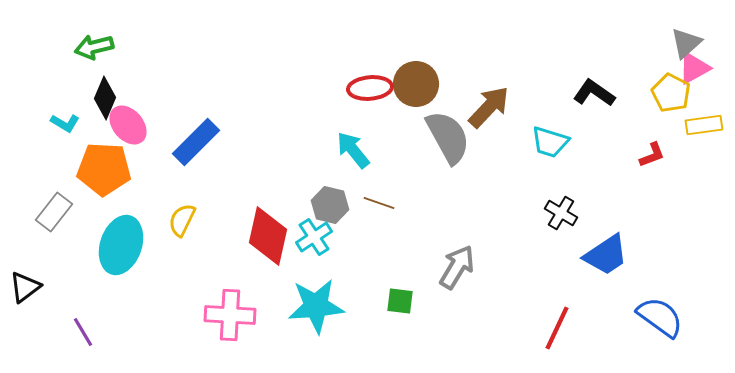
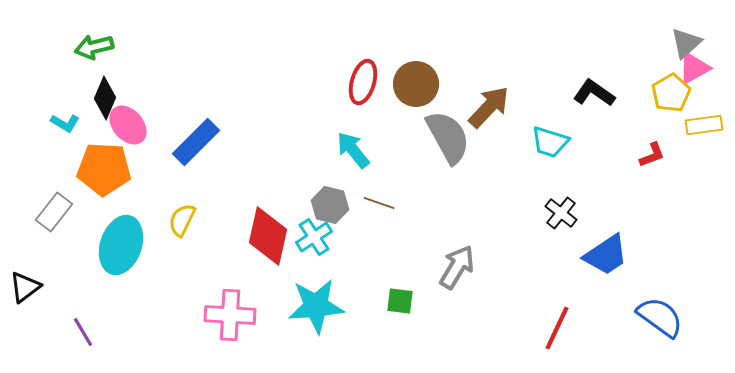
red ellipse: moved 7 px left, 6 px up; rotated 69 degrees counterclockwise
yellow pentagon: rotated 15 degrees clockwise
black cross: rotated 8 degrees clockwise
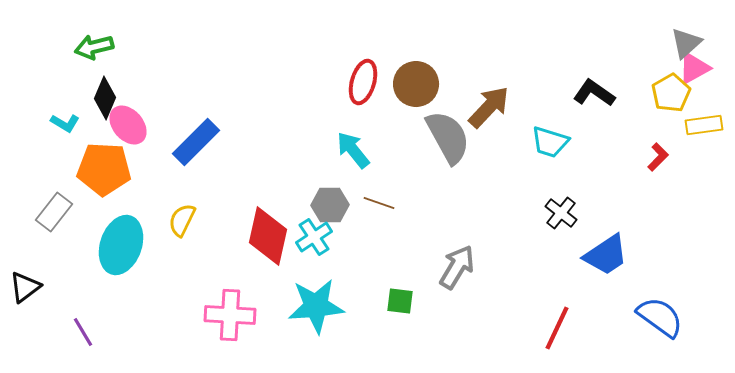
red L-shape: moved 6 px right, 2 px down; rotated 24 degrees counterclockwise
gray hexagon: rotated 15 degrees counterclockwise
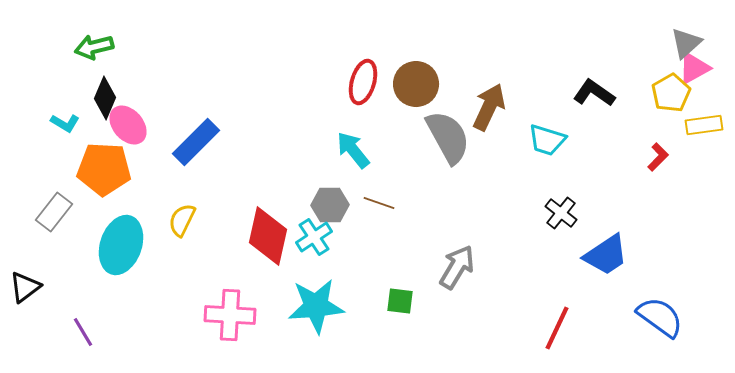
brown arrow: rotated 18 degrees counterclockwise
cyan trapezoid: moved 3 px left, 2 px up
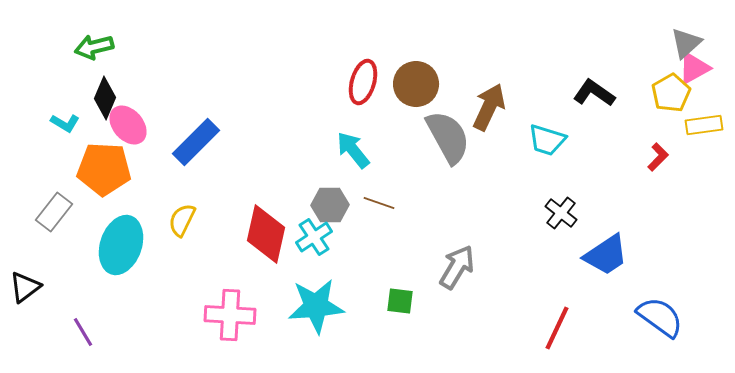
red diamond: moved 2 px left, 2 px up
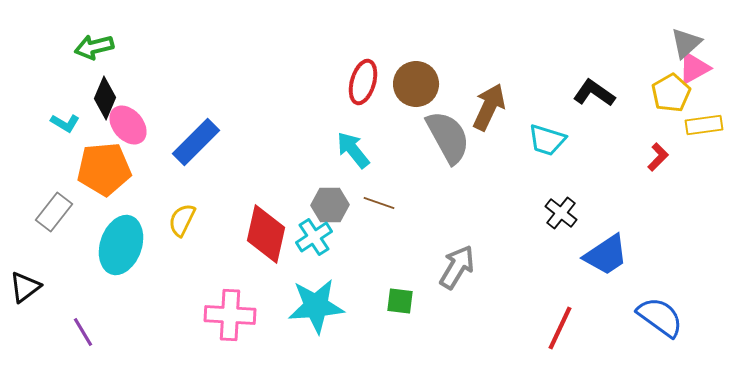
orange pentagon: rotated 8 degrees counterclockwise
red line: moved 3 px right
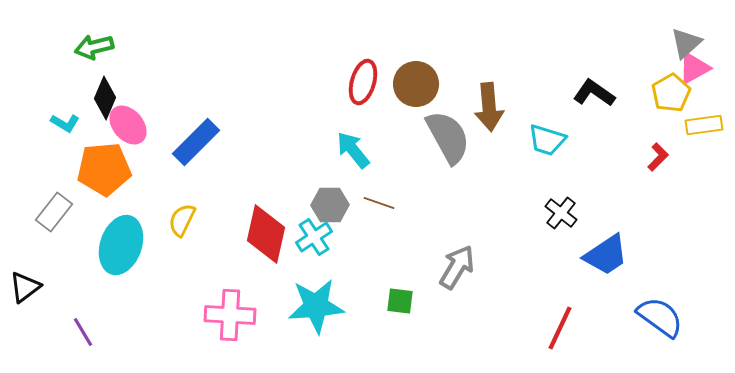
brown arrow: rotated 150 degrees clockwise
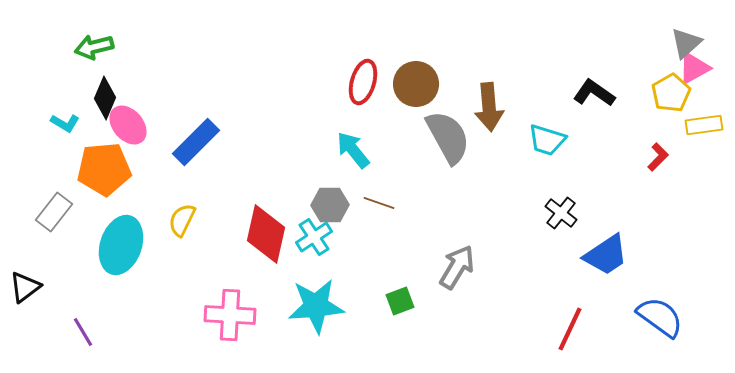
green square: rotated 28 degrees counterclockwise
red line: moved 10 px right, 1 px down
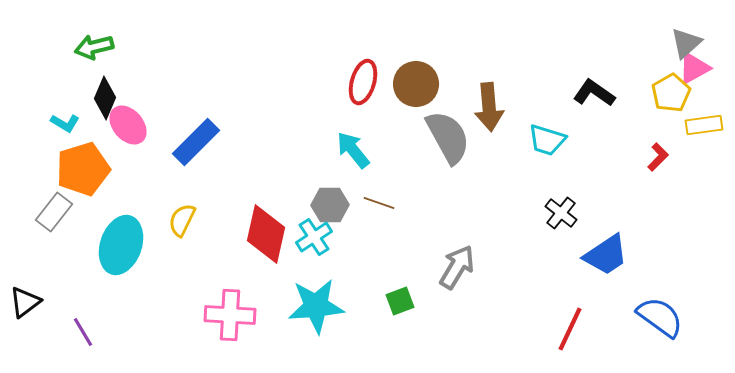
orange pentagon: moved 21 px left; rotated 12 degrees counterclockwise
black triangle: moved 15 px down
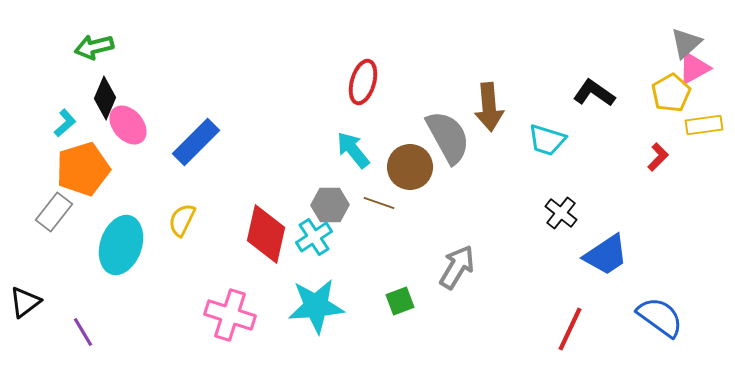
brown circle: moved 6 px left, 83 px down
cyan L-shape: rotated 72 degrees counterclockwise
pink cross: rotated 15 degrees clockwise
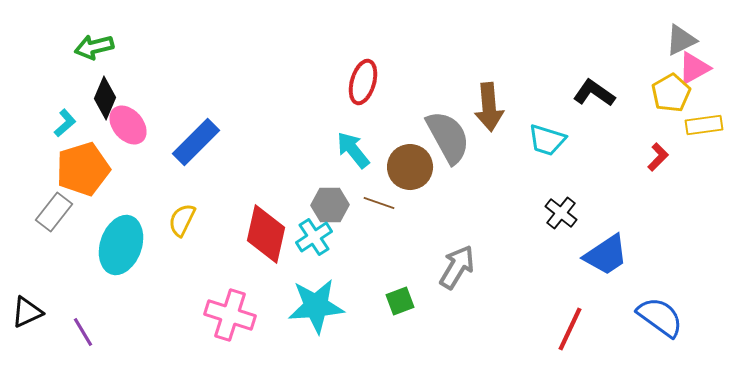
gray triangle: moved 5 px left, 3 px up; rotated 16 degrees clockwise
black triangle: moved 2 px right, 10 px down; rotated 12 degrees clockwise
